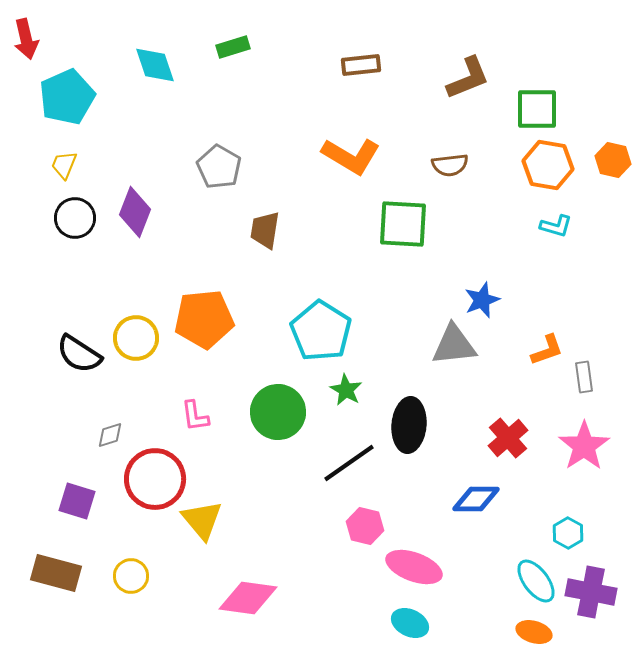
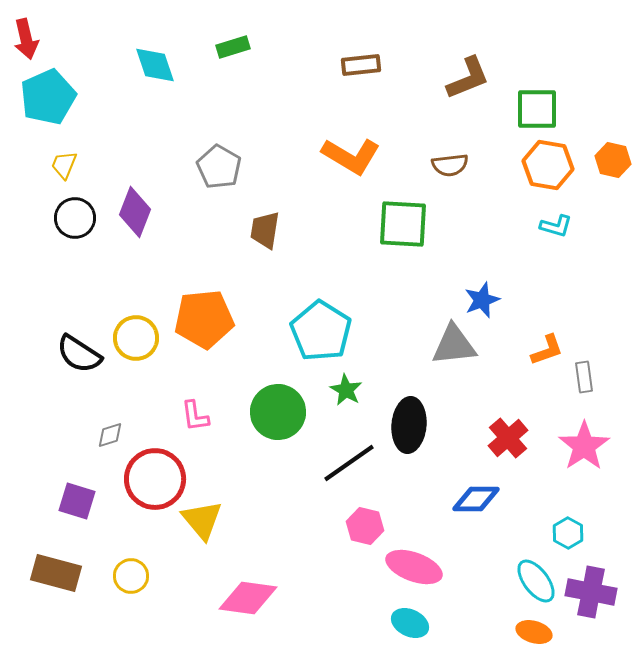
cyan pentagon at (67, 97): moved 19 px left
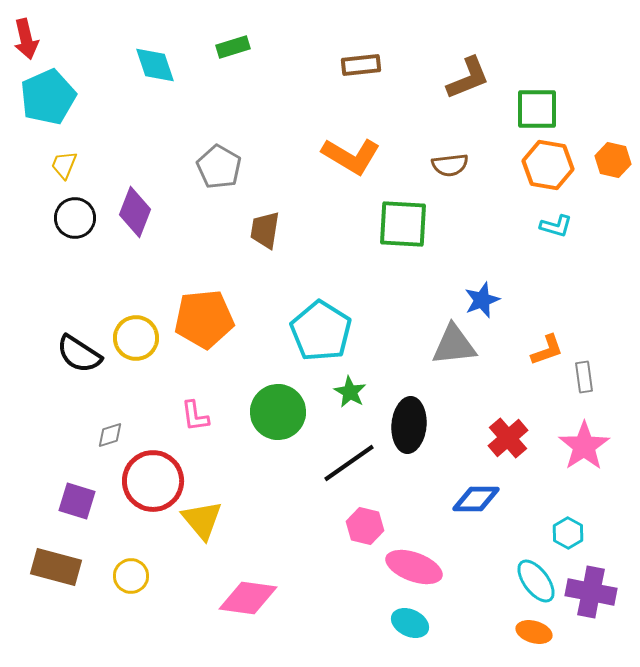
green star at (346, 390): moved 4 px right, 2 px down
red circle at (155, 479): moved 2 px left, 2 px down
brown rectangle at (56, 573): moved 6 px up
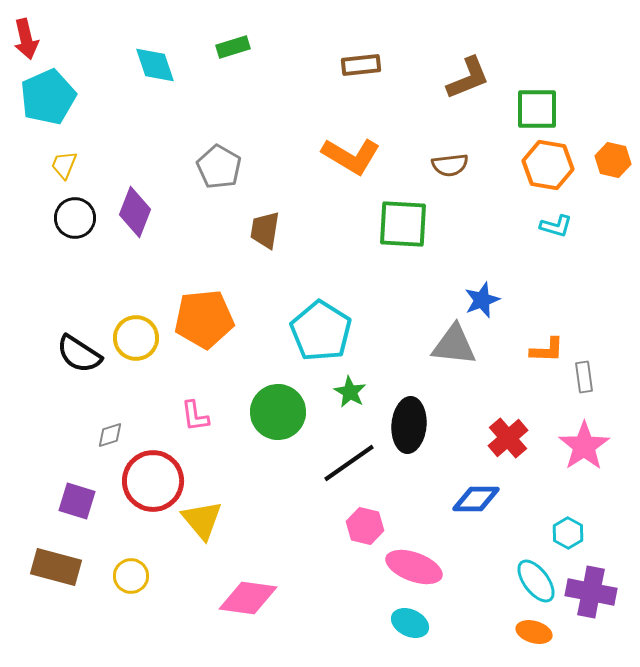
gray triangle at (454, 345): rotated 12 degrees clockwise
orange L-shape at (547, 350): rotated 21 degrees clockwise
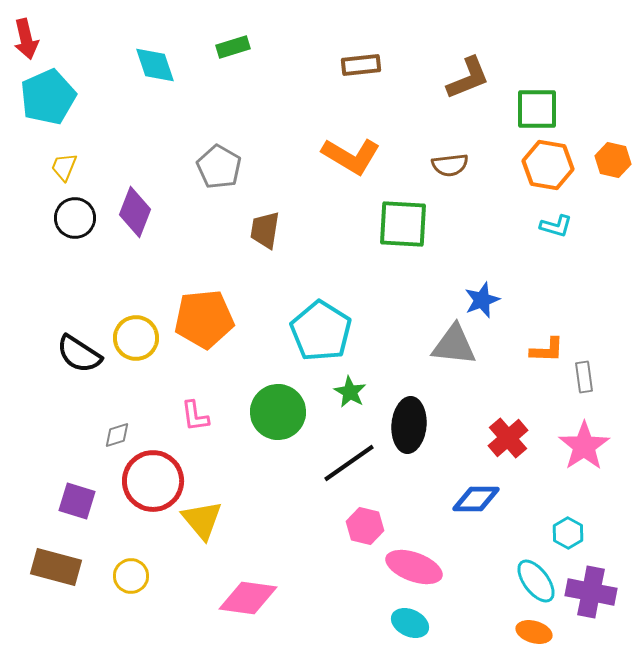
yellow trapezoid at (64, 165): moved 2 px down
gray diamond at (110, 435): moved 7 px right
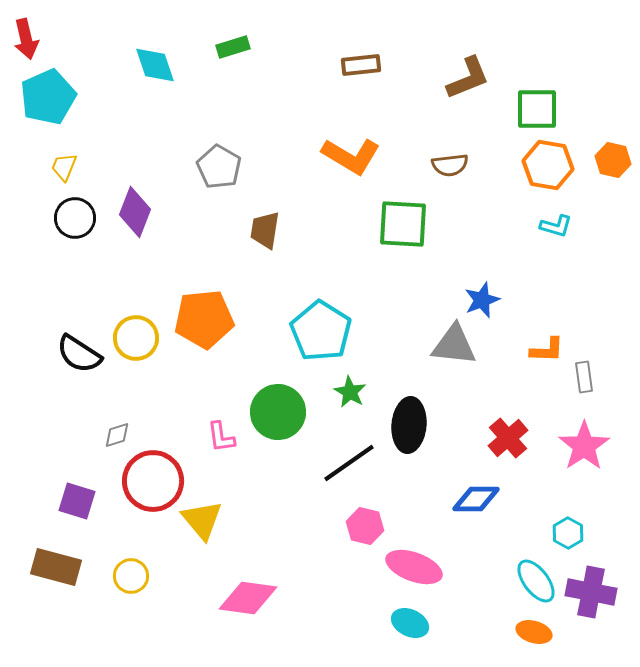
pink L-shape at (195, 416): moved 26 px right, 21 px down
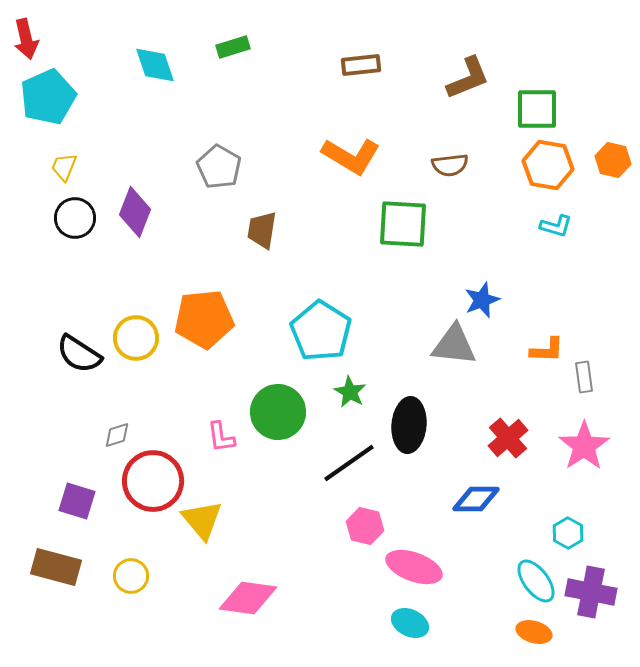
brown trapezoid at (265, 230): moved 3 px left
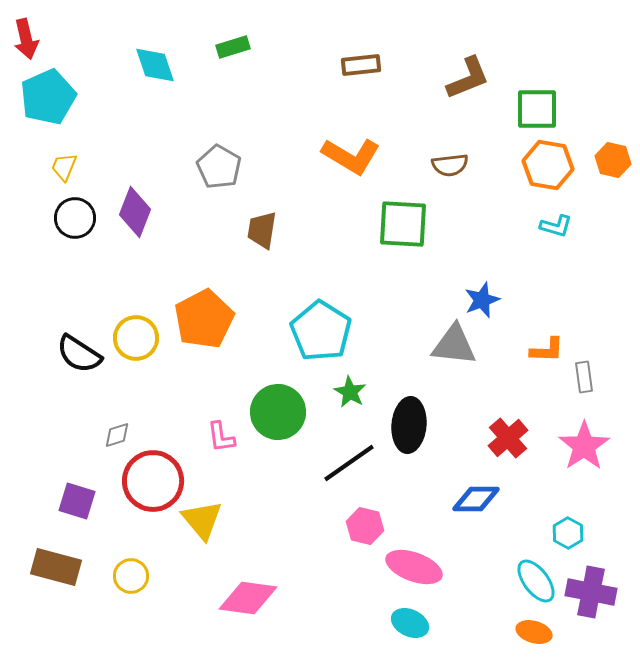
orange pentagon at (204, 319): rotated 22 degrees counterclockwise
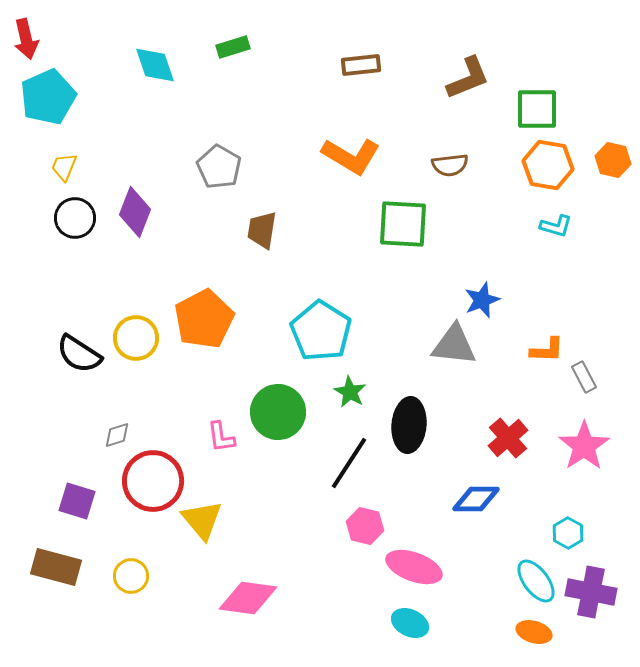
gray rectangle at (584, 377): rotated 20 degrees counterclockwise
black line at (349, 463): rotated 22 degrees counterclockwise
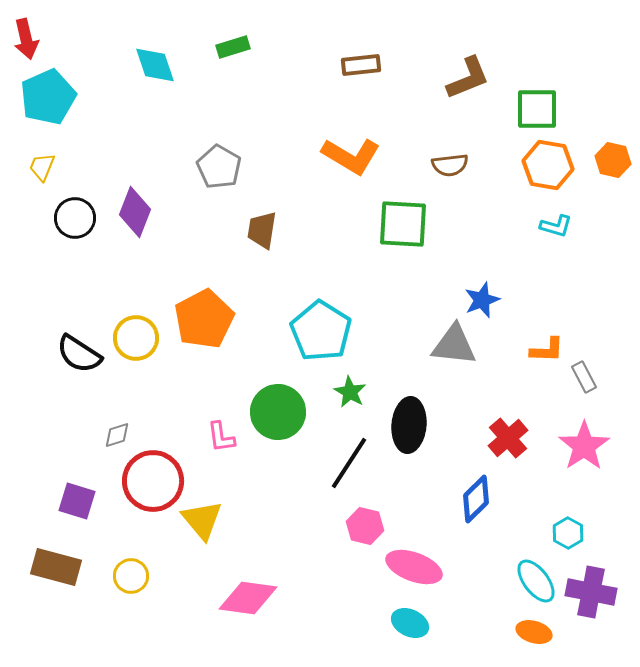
yellow trapezoid at (64, 167): moved 22 px left
blue diamond at (476, 499): rotated 45 degrees counterclockwise
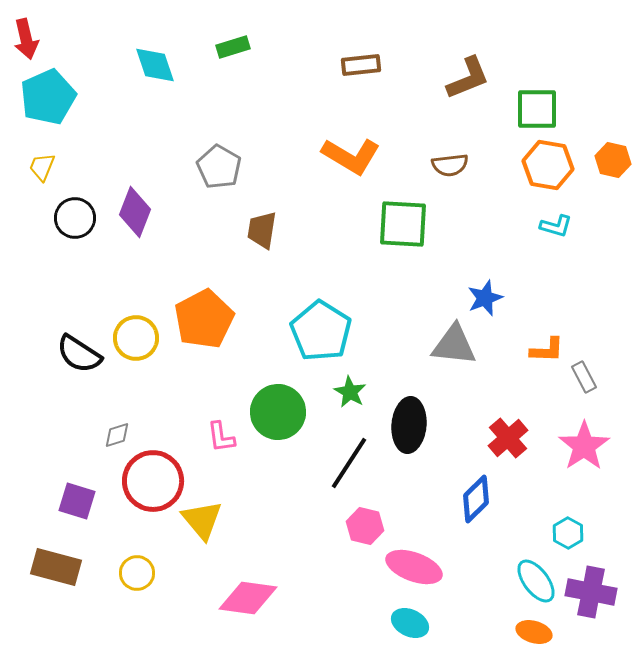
blue star at (482, 300): moved 3 px right, 2 px up
yellow circle at (131, 576): moved 6 px right, 3 px up
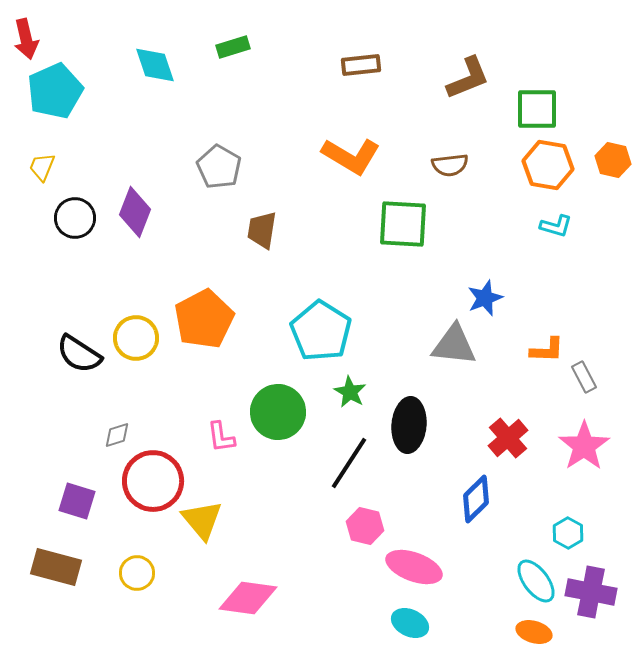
cyan pentagon at (48, 97): moved 7 px right, 6 px up
